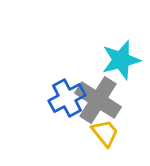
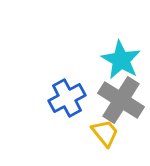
cyan star: rotated 27 degrees counterclockwise
gray cross: moved 23 px right
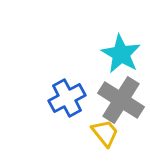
cyan star: moved 6 px up
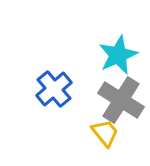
cyan star: moved 3 px left, 1 px down; rotated 18 degrees clockwise
blue cross: moved 13 px left, 9 px up; rotated 12 degrees counterclockwise
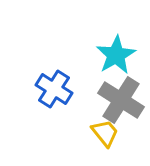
cyan star: moved 2 px left; rotated 6 degrees counterclockwise
blue cross: rotated 18 degrees counterclockwise
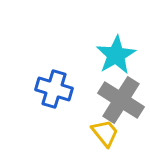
blue cross: rotated 15 degrees counterclockwise
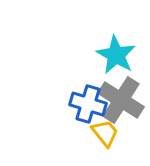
cyan star: rotated 12 degrees counterclockwise
blue cross: moved 34 px right, 15 px down
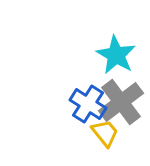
gray cross: moved 2 px down; rotated 21 degrees clockwise
blue cross: rotated 15 degrees clockwise
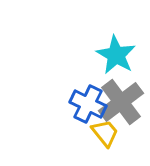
blue cross: rotated 6 degrees counterclockwise
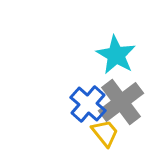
blue cross: rotated 15 degrees clockwise
